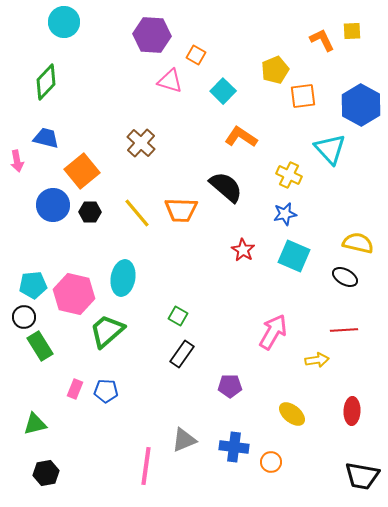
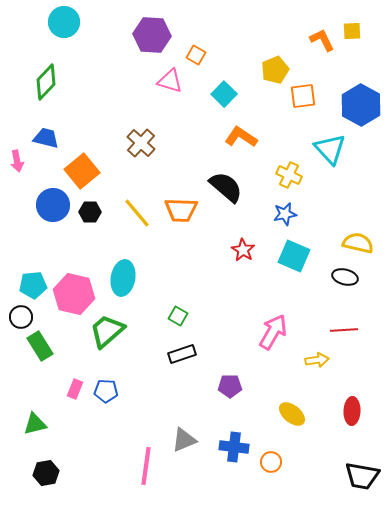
cyan square at (223, 91): moved 1 px right, 3 px down
black ellipse at (345, 277): rotated 15 degrees counterclockwise
black circle at (24, 317): moved 3 px left
black rectangle at (182, 354): rotated 36 degrees clockwise
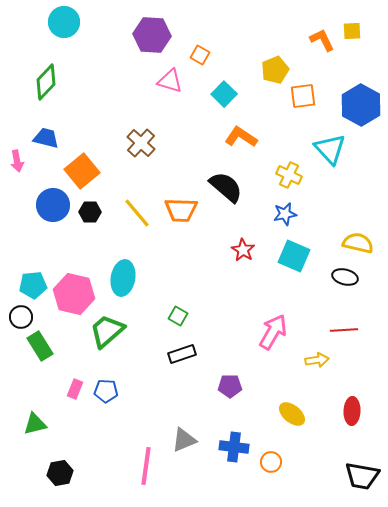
orange square at (196, 55): moved 4 px right
black hexagon at (46, 473): moved 14 px right
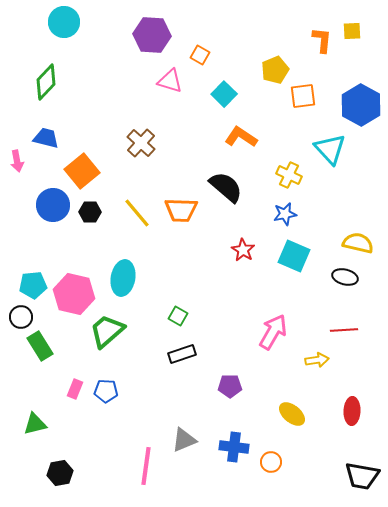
orange L-shape at (322, 40): rotated 32 degrees clockwise
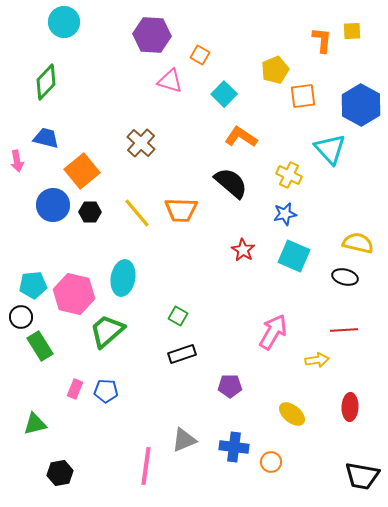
black semicircle at (226, 187): moved 5 px right, 4 px up
red ellipse at (352, 411): moved 2 px left, 4 px up
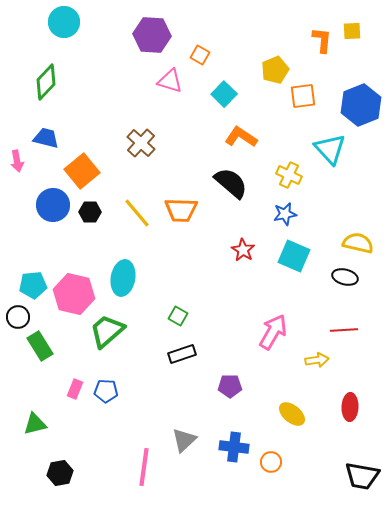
blue hexagon at (361, 105): rotated 9 degrees clockwise
black circle at (21, 317): moved 3 px left
gray triangle at (184, 440): rotated 20 degrees counterclockwise
pink line at (146, 466): moved 2 px left, 1 px down
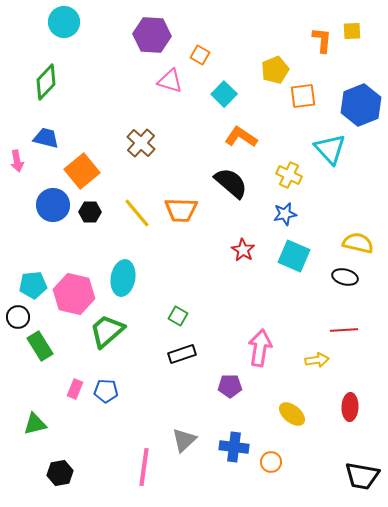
pink arrow at (273, 332): moved 13 px left, 16 px down; rotated 21 degrees counterclockwise
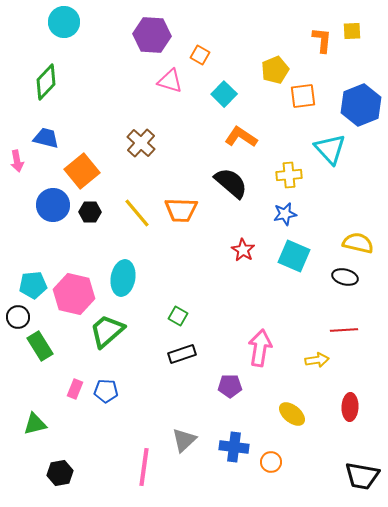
yellow cross at (289, 175): rotated 30 degrees counterclockwise
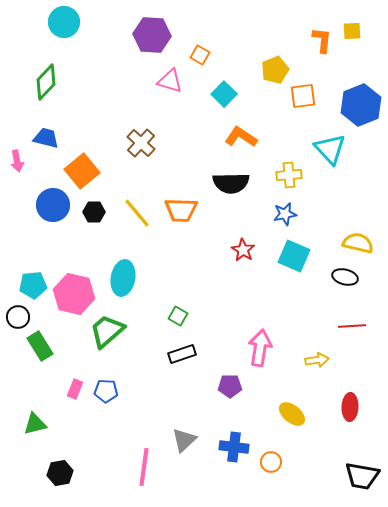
black semicircle at (231, 183): rotated 138 degrees clockwise
black hexagon at (90, 212): moved 4 px right
red line at (344, 330): moved 8 px right, 4 px up
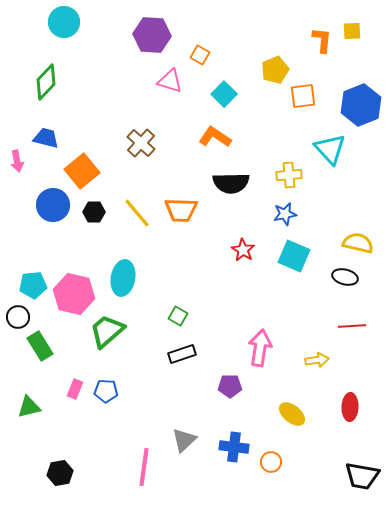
orange L-shape at (241, 137): moved 26 px left
green triangle at (35, 424): moved 6 px left, 17 px up
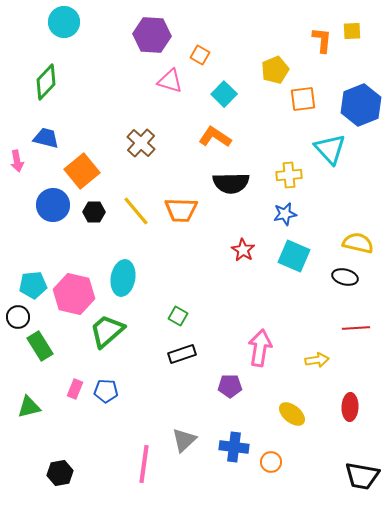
orange square at (303, 96): moved 3 px down
yellow line at (137, 213): moved 1 px left, 2 px up
red line at (352, 326): moved 4 px right, 2 px down
pink line at (144, 467): moved 3 px up
